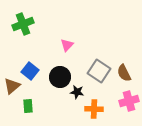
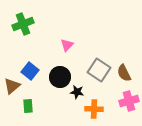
gray square: moved 1 px up
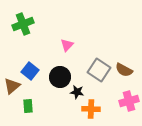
brown semicircle: moved 3 px up; rotated 36 degrees counterclockwise
orange cross: moved 3 px left
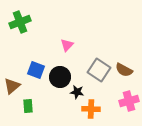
green cross: moved 3 px left, 2 px up
blue square: moved 6 px right, 1 px up; rotated 18 degrees counterclockwise
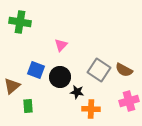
green cross: rotated 30 degrees clockwise
pink triangle: moved 6 px left
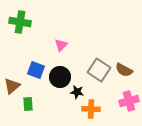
green rectangle: moved 2 px up
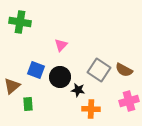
black star: moved 1 px right, 2 px up
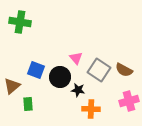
pink triangle: moved 15 px right, 13 px down; rotated 24 degrees counterclockwise
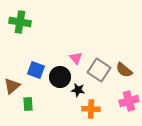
brown semicircle: rotated 12 degrees clockwise
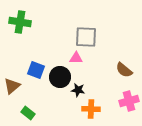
pink triangle: rotated 48 degrees counterclockwise
gray square: moved 13 px left, 33 px up; rotated 30 degrees counterclockwise
green rectangle: moved 9 px down; rotated 48 degrees counterclockwise
